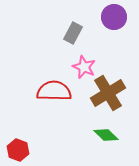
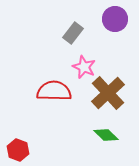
purple circle: moved 1 px right, 2 px down
gray rectangle: rotated 10 degrees clockwise
brown cross: rotated 12 degrees counterclockwise
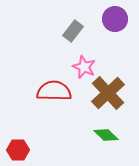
gray rectangle: moved 2 px up
red hexagon: rotated 20 degrees counterclockwise
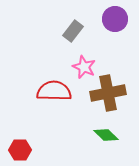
brown cross: rotated 32 degrees clockwise
red hexagon: moved 2 px right
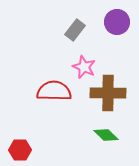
purple circle: moved 2 px right, 3 px down
gray rectangle: moved 2 px right, 1 px up
brown cross: rotated 12 degrees clockwise
